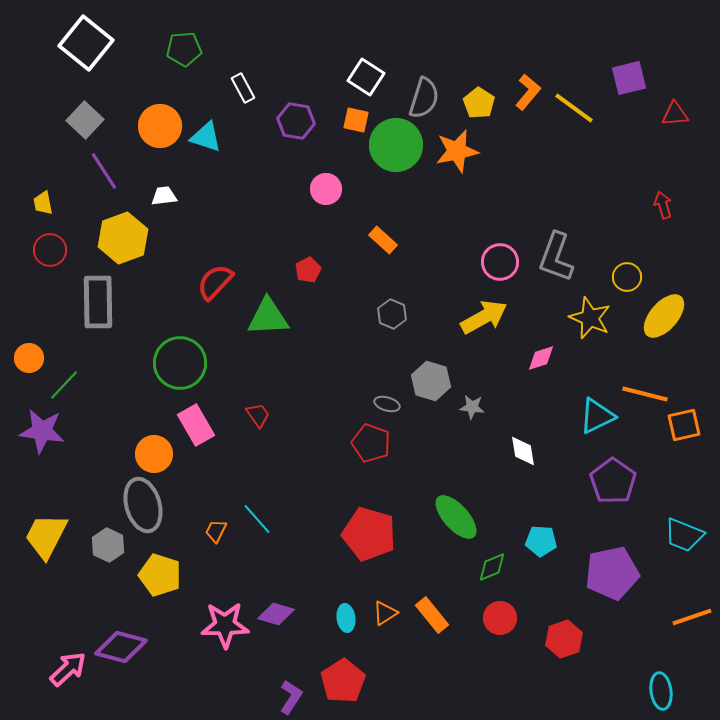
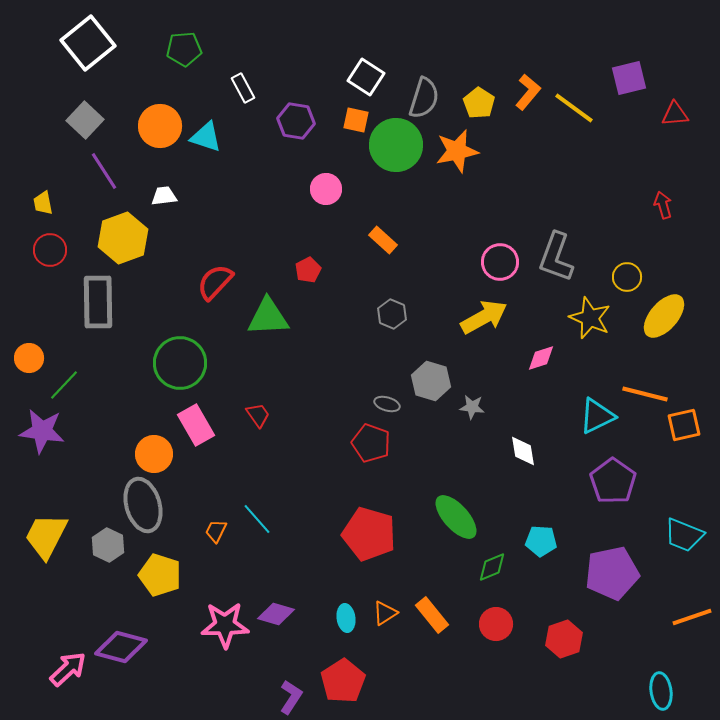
white square at (86, 43): moved 2 px right; rotated 12 degrees clockwise
red circle at (500, 618): moved 4 px left, 6 px down
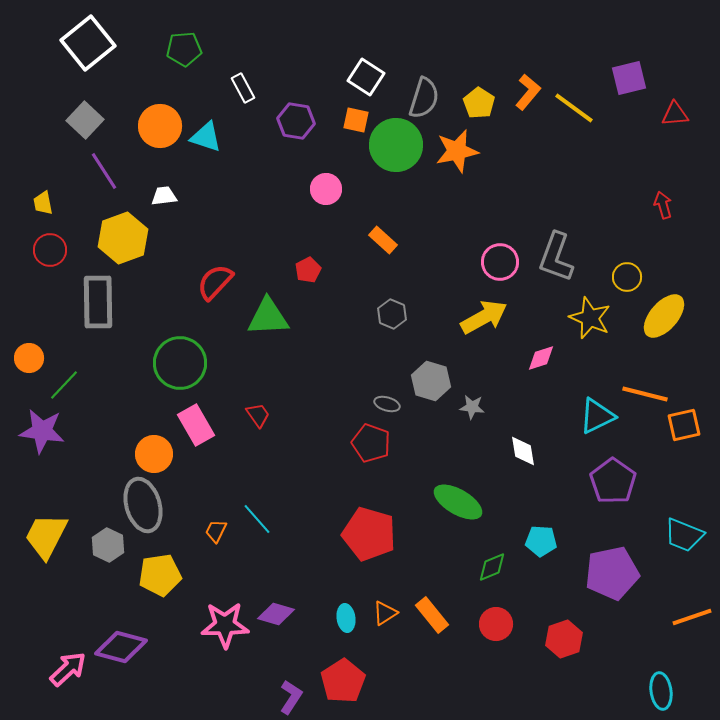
green ellipse at (456, 517): moved 2 px right, 15 px up; rotated 18 degrees counterclockwise
yellow pentagon at (160, 575): rotated 27 degrees counterclockwise
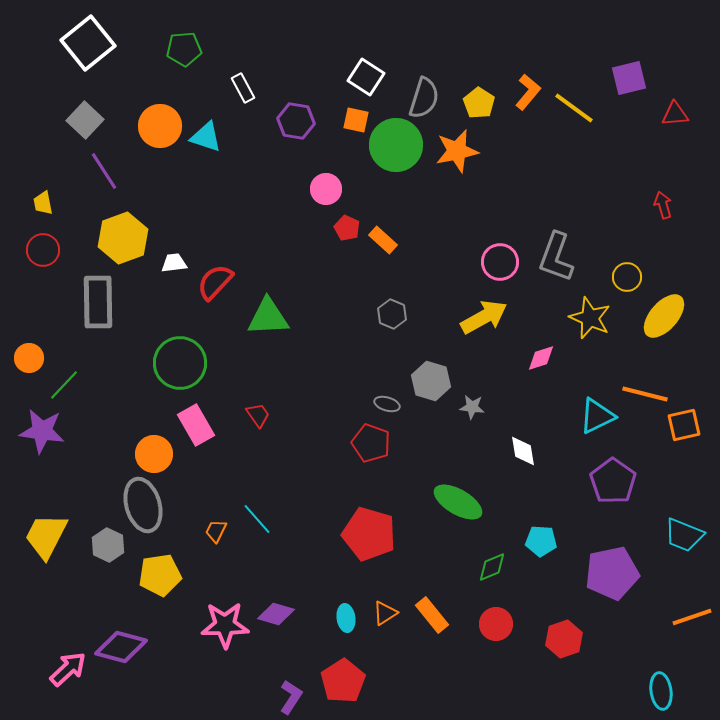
white trapezoid at (164, 196): moved 10 px right, 67 px down
red circle at (50, 250): moved 7 px left
red pentagon at (308, 270): moved 39 px right, 42 px up; rotated 20 degrees counterclockwise
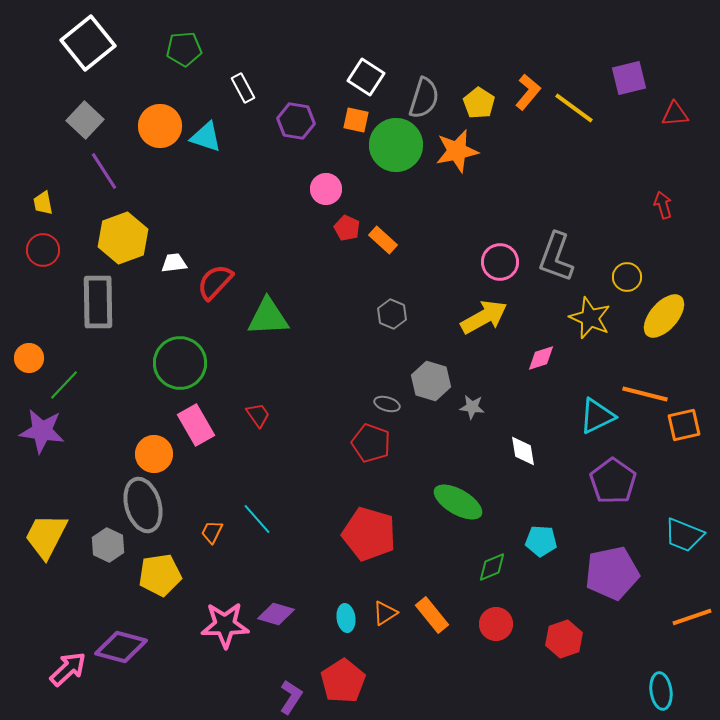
orange trapezoid at (216, 531): moved 4 px left, 1 px down
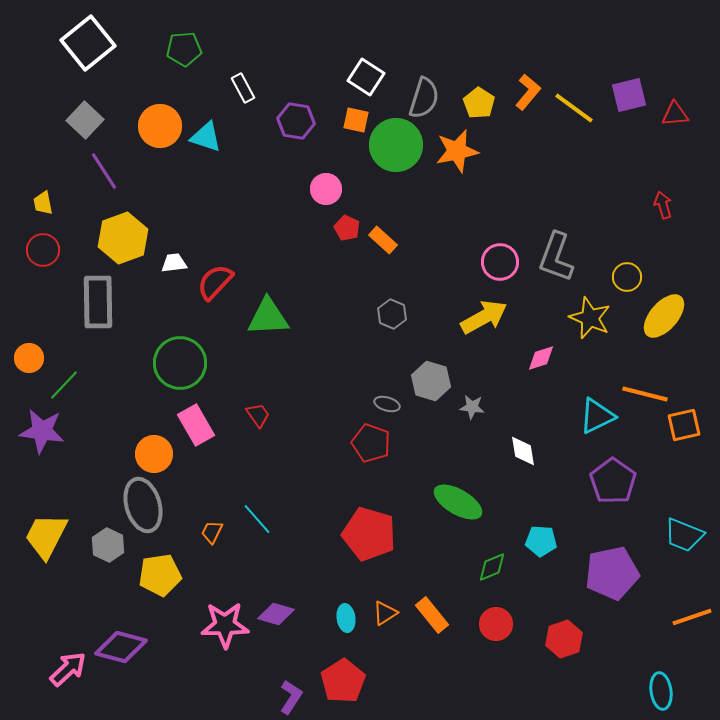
purple square at (629, 78): moved 17 px down
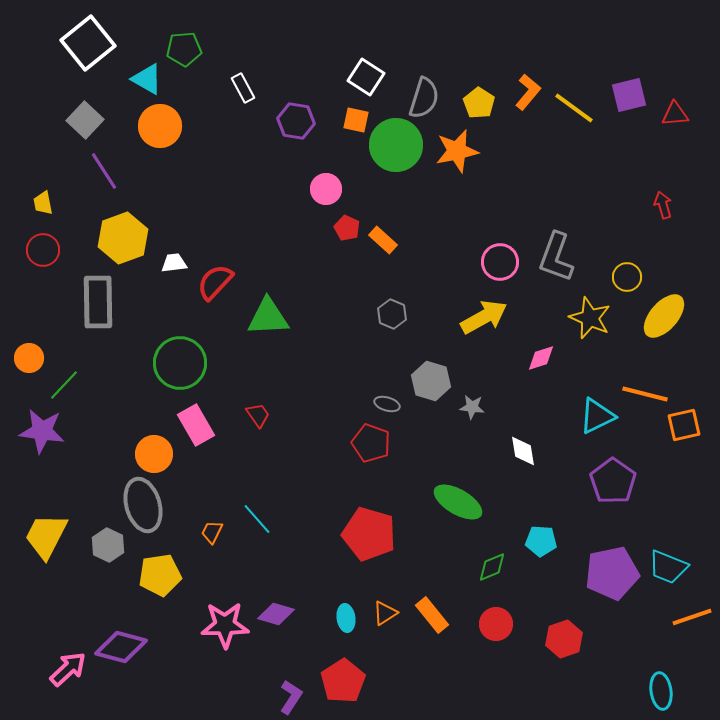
cyan triangle at (206, 137): moved 59 px left, 58 px up; rotated 12 degrees clockwise
cyan trapezoid at (684, 535): moved 16 px left, 32 px down
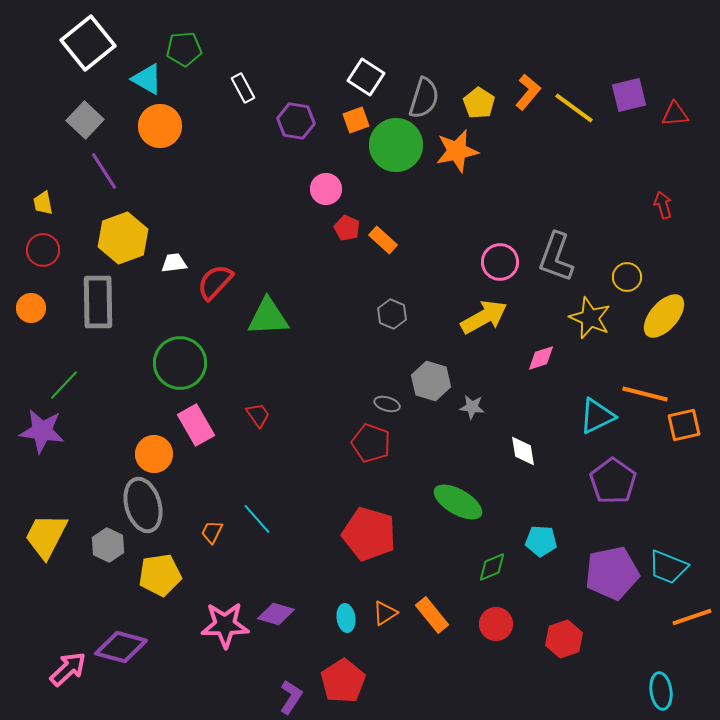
orange square at (356, 120): rotated 32 degrees counterclockwise
orange circle at (29, 358): moved 2 px right, 50 px up
